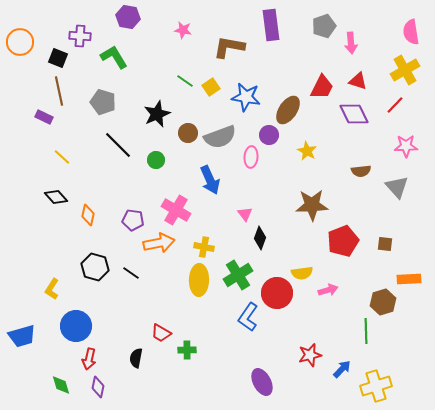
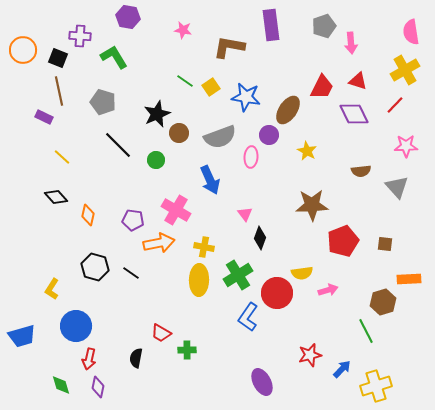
orange circle at (20, 42): moved 3 px right, 8 px down
brown circle at (188, 133): moved 9 px left
green line at (366, 331): rotated 25 degrees counterclockwise
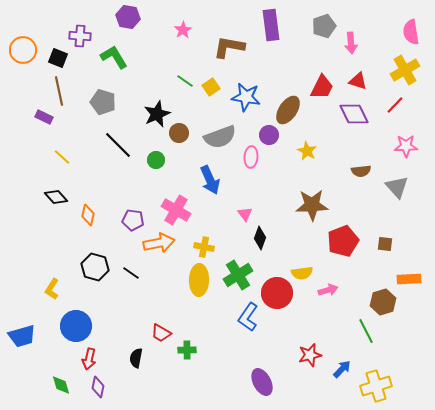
pink star at (183, 30): rotated 30 degrees clockwise
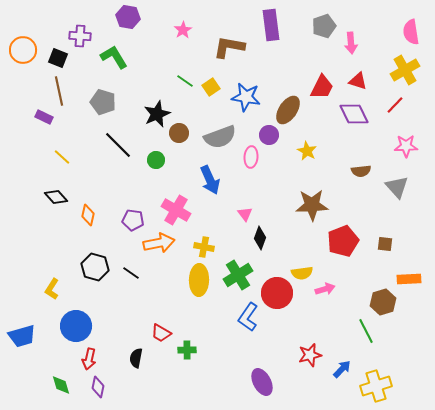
pink arrow at (328, 290): moved 3 px left, 1 px up
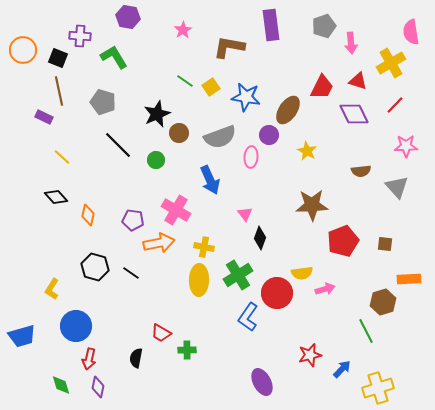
yellow cross at (405, 70): moved 14 px left, 7 px up
yellow cross at (376, 386): moved 2 px right, 2 px down
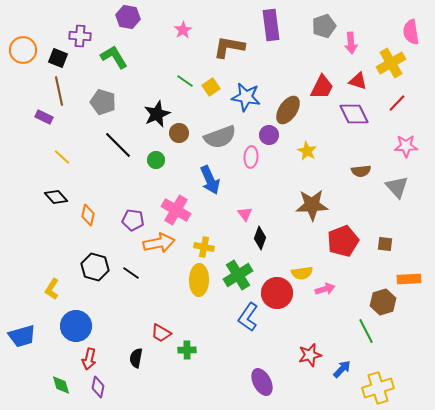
red line at (395, 105): moved 2 px right, 2 px up
